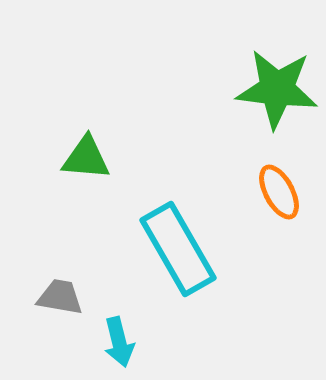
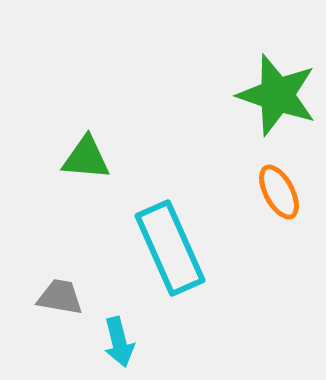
green star: moved 6 px down; rotated 12 degrees clockwise
cyan rectangle: moved 8 px left, 1 px up; rotated 6 degrees clockwise
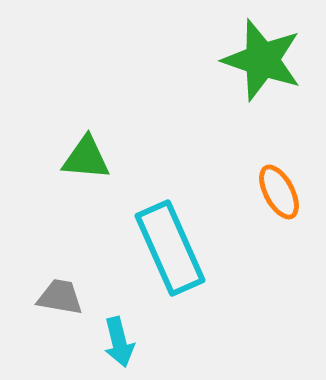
green star: moved 15 px left, 35 px up
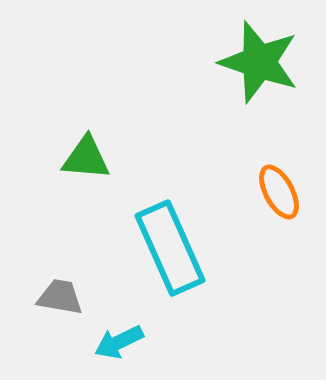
green star: moved 3 px left, 2 px down
cyan arrow: rotated 78 degrees clockwise
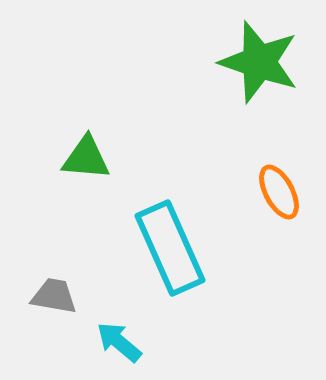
gray trapezoid: moved 6 px left, 1 px up
cyan arrow: rotated 66 degrees clockwise
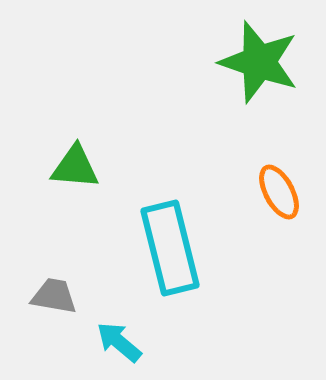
green triangle: moved 11 px left, 9 px down
cyan rectangle: rotated 10 degrees clockwise
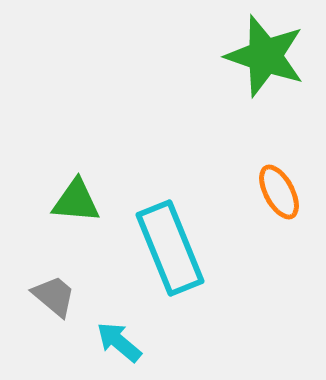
green star: moved 6 px right, 6 px up
green triangle: moved 1 px right, 34 px down
cyan rectangle: rotated 8 degrees counterclockwise
gray trapezoid: rotated 30 degrees clockwise
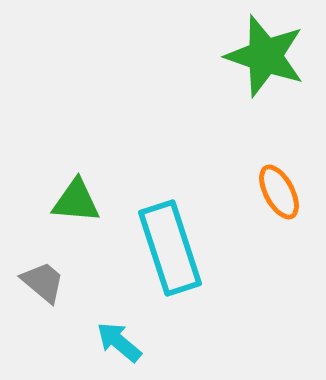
cyan rectangle: rotated 4 degrees clockwise
gray trapezoid: moved 11 px left, 14 px up
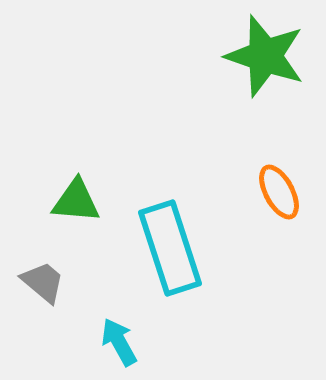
cyan arrow: rotated 21 degrees clockwise
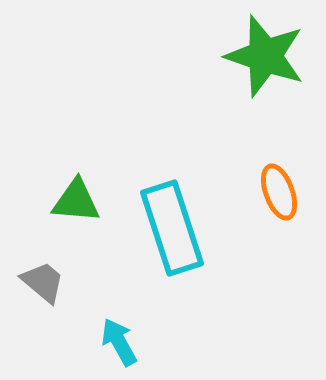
orange ellipse: rotated 8 degrees clockwise
cyan rectangle: moved 2 px right, 20 px up
